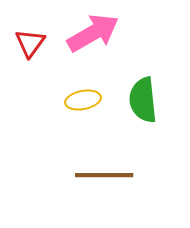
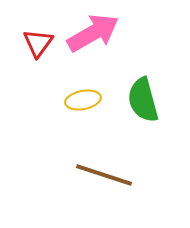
red triangle: moved 8 px right
green semicircle: rotated 9 degrees counterclockwise
brown line: rotated 18 degrees clockwise
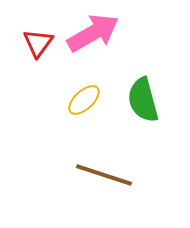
yellow ellipse: moved 1 px right; rotated 32 degrees counterclockwise
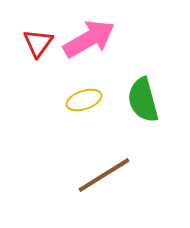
pink arrow: moved 4 px left, 6 px down
yellow ellipse: rotated 24 degrees clockwise
brown line: rotated 50 degrees counterclockwise
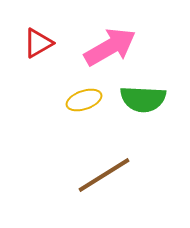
pink arrow: moved 21 px right, 8 px down
red triangle: rotated 24 degrees clockwise
green semicircle: moved 1 px up; rotated 72 degrees counterclockwise
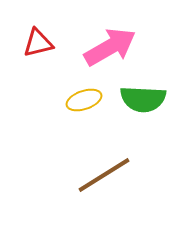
red triangle: rotated 16 degrees clockwise
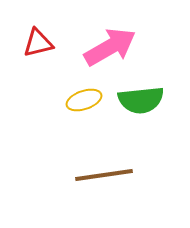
green semicircle: moved 2 px left, 1 px down; rotated 9 degrees counterclockwise
brown line: rotated 24 degrees clockwise
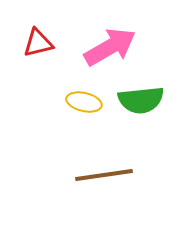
yellow ellipse: moved 2 px down; rotated 32 degrees clockwise
